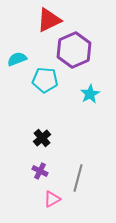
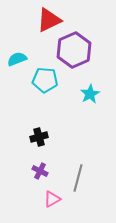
black cross: moved 3 px left, 1 px up; rotated 24 degrees clockwise
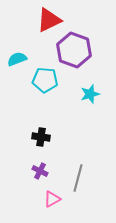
purple hexagon: rotated 16 degrees counterclockwise
cyan star: rotated 12 degrees clockwise
black cross: moved 2 px right; rotated 24 degrees clockwise
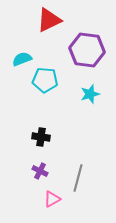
purple hexagon: moved 13 px right; rotated 12 degrees counterclockwise
cyan semicircle: moved 5 px right
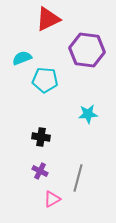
red triangle: moved 1 px left, 1 px up
cyan semicircle: moved 1 px up
cyan star: moved 2 px left, 20 px down; rotated 12 degrees clockwise
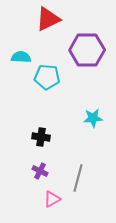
purple hexagon: rotated 8 degrees counterclockwise
cyan semicircle: moved 1 px left, 1 px up; rotated 24 degrees clockwise
cyan pentagon: moved 2 px right, 3 px up
cyan star: moved 5 px right, 4 px down
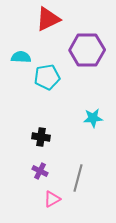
cyan pentagon: rotated 15 degrees counterclockwise
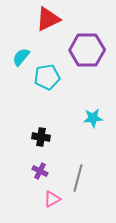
cyan semicircle: rotated 54 degrees counterclockwise
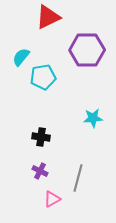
red triangle: moved 2 px up
cyan pentagon: moved 4 px left
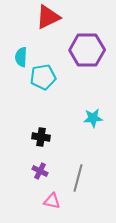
cyan semicircle: rotated 36 degrees counterclockwise
pink triangle: moved 2 px down; rotated 42 degrees clockwise
